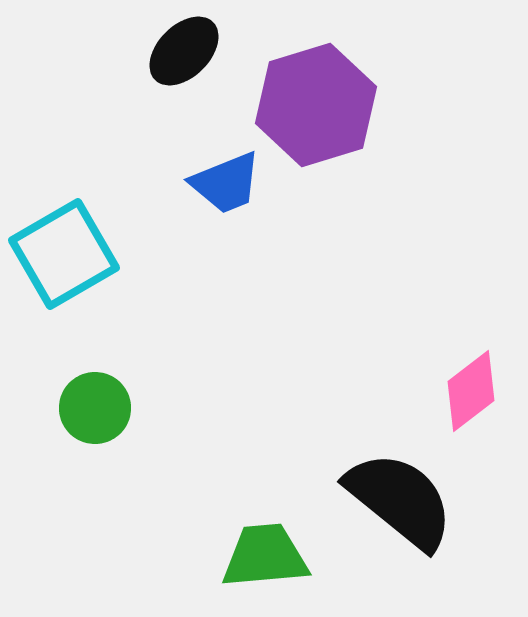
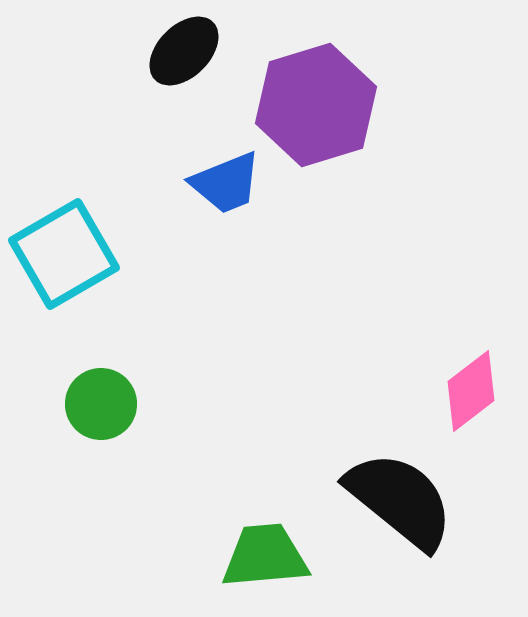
green circle: moved 6 px right, 4 px up
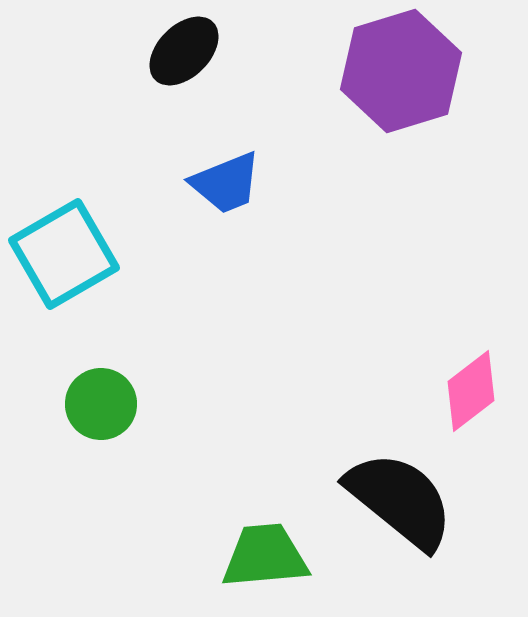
purple hexagon: moved 85 px right, 34 px up
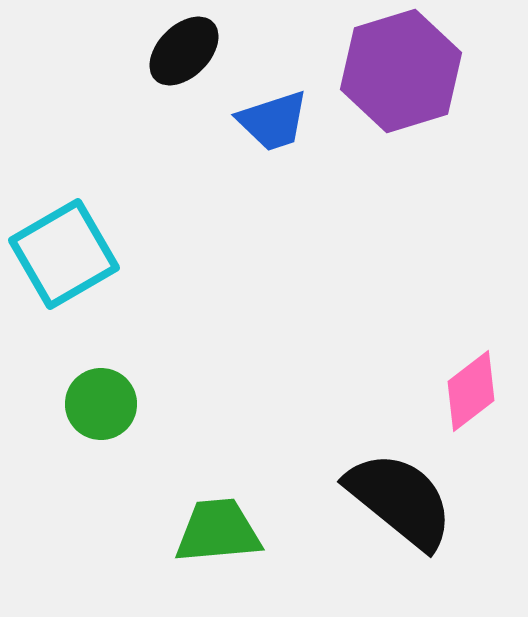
blue trapezoid: moved 47 px right, 62 px up; rotated 4 degrees clockwise
green trapezoid: moved 47 px left, 25 px up
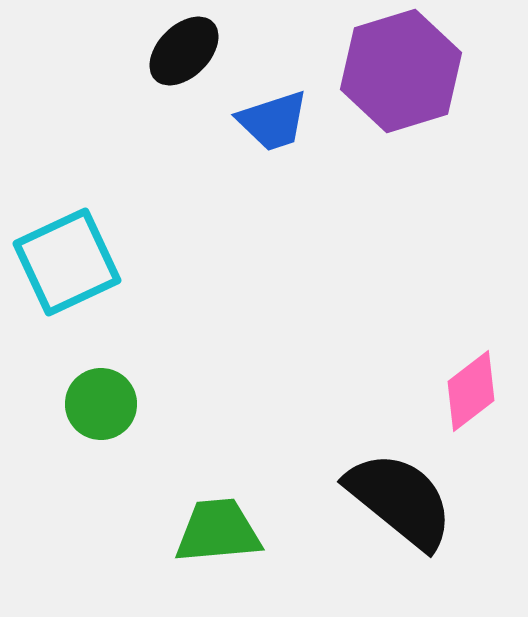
cyan square: moved 3 px right, 8 px down; rotated 5 degrees clockwise
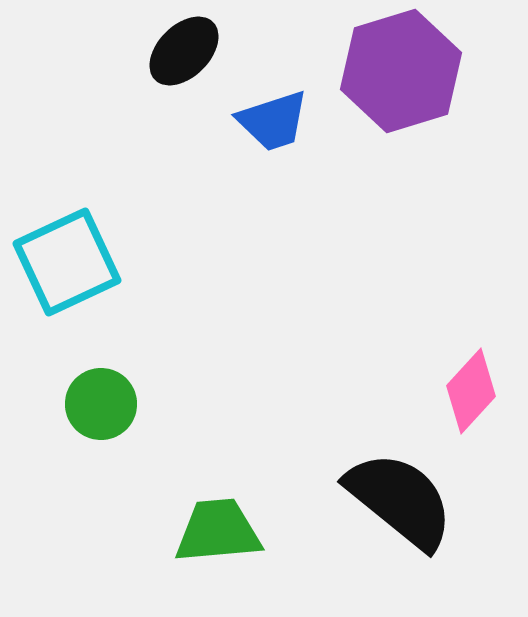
pink diamond: rotated 10 degrees counterclockwise
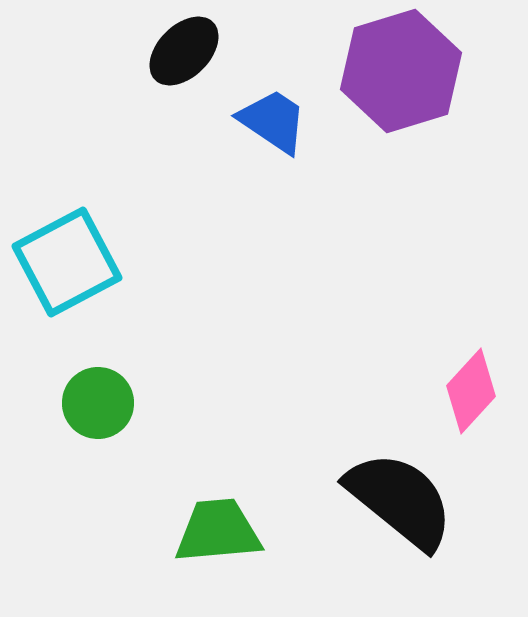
blue trapezoid: rotated 128 degrees counterclockwise
cyan square: rotated 3 degrees counterclockwise
green circle: moved 3 px left, 1 px up
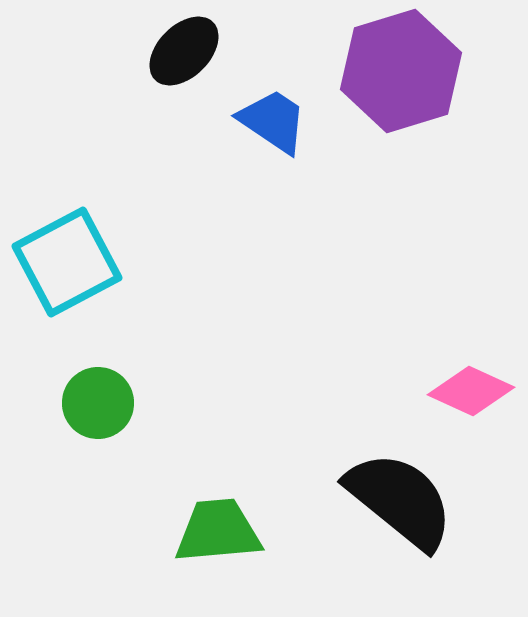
pink diamond: rotated 72 degrees clockwise
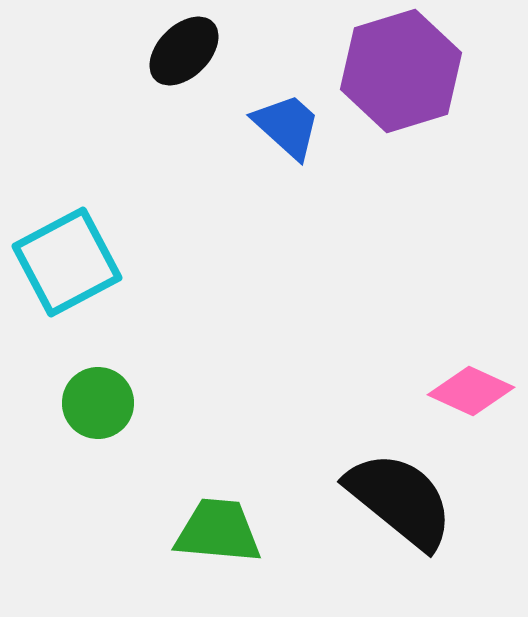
blue trapezoid: moved 14 px right, 5 px down; rotated 8 degrees clockwise
green trapezoid: rotated 10 degrees clockwise
